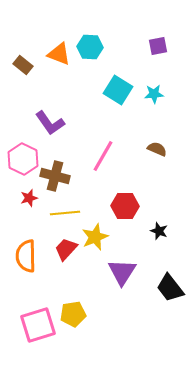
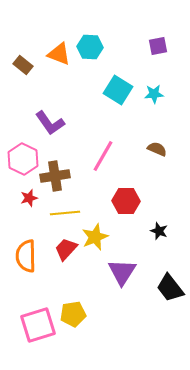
brown cross: rotated 24 degrees counterclockwise
red hexagon: moved 1 px right, 5 px up
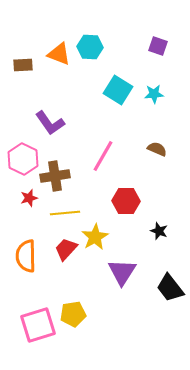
purple square: rotated 30 degrees clockwise
brown rectangle: rotated 42 degrees counterclockwise
yellow star: rotated 8 degrees counterclockwise
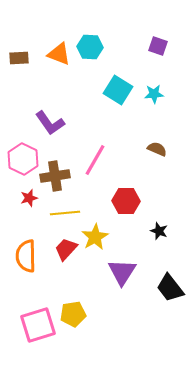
brown rectangle: moved 4 px left, 7 px up
pink line: moved 8 px left, 4 px down
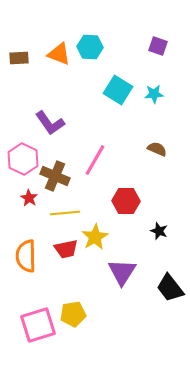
brown cross: rotated 32 degrees clockwise
red star: rotated 24 degrees counterclockwise
red trapezoid: rotated 145 degrees counterclockwise
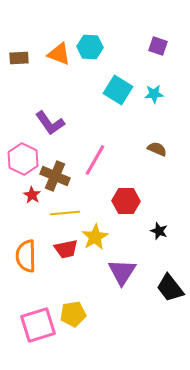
red star: moved 3 px right, 3 px up
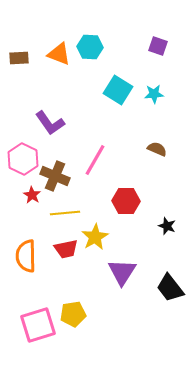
black star: moved 8 px right, 5 px up
